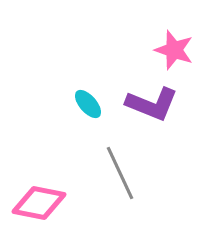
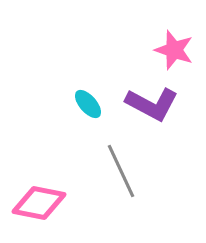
purple L-shape: rotated 6 degrees clockwise
gray line: moved 1 px right, 2 px up
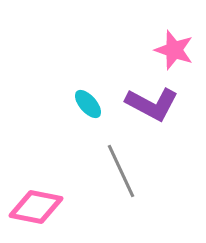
pink diamond: moved 3 px left, 4 px down
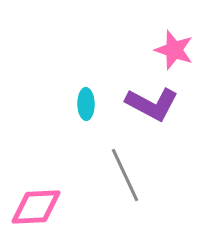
cyan ellipse: moved 2 px left; rotated 40 degrees clockwise
gray line: moved 4 px right, 4 px down
pink diamond: rotated 14 degrees counterclockwise
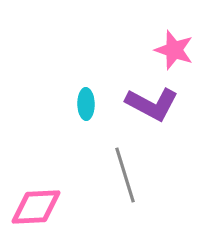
gray line: rotated 8 degrees clockwise
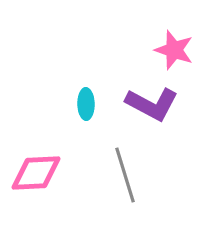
pink diamond: moved 34 px up
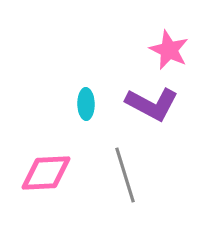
pink star: moved 5 px left; rotated 6 degrees clockwise
pink diamond: moved 10 px right
